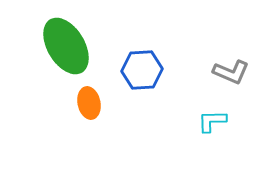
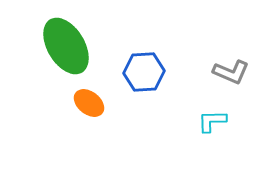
blue hexagon: moved 2 px right, 2 px down
orange ellipse: rotated 40 degrees counterclockwise
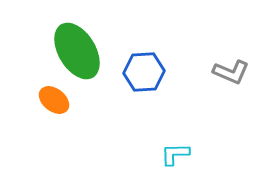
green ellipse: moved 11 px right, 5 px down
orange ellipse: moved 35 px left, 3 px up
cyan L-shape: moved 37 px left, 33 px down
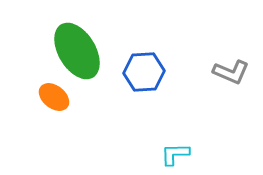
orange ellipse: moved 3 px up
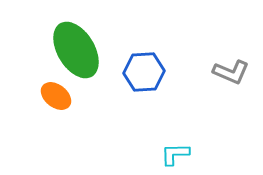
green ellipse: moved 1 px left, 1 px up
orange ellipse: moved 2 px right, 1 px up
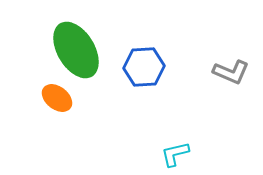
blue hexagon: moved 5 px up
orange ellipse: moved 1 px right, 2 px down
cyan L-shape: rotated 12 degrees counterclockwise
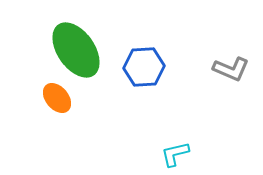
green ellipse: rotated 4 degrees counterclockwise
gray L-shape: moved 3 px up
orange ellipse: rotated 12 degrees clockwise
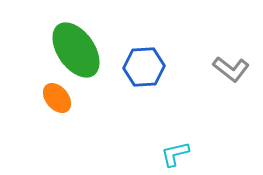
gray L-shape: rotated 15 degrees clockwise
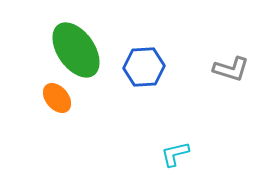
gray L-shape: rotated 21 degrees counterclockwise
